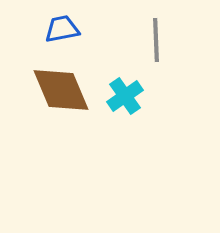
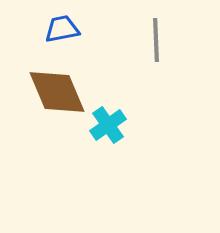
brown diamond: moved 4 px left, 2 px down
cyan cross: moved 17 px left, 29 px down
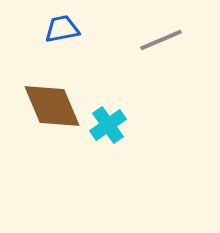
gray line: moved 5 px right; rotated 69 degrees clockwise
brown diamond: moved 5 px left, 14 px down
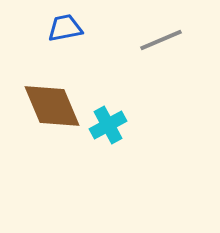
blue trapezoid: moved 3 px right, 1 px up
cyan cross: rotated 6 degrees clockwise
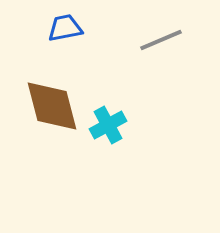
brown diamond: rotated 8 degrees clockwise
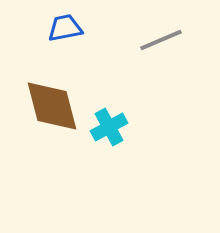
cyan cross: moved 1 px right, 2 px down
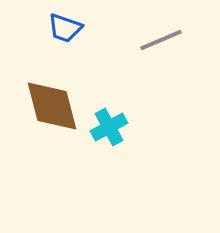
blue trapezoid: rotated 150 degrees counterclockwise
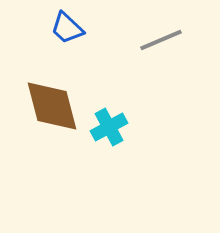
blue trapezoid: moved 2 px right; rotated 24 degrees clockwise
